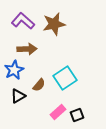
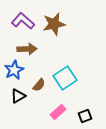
black square: moved 8 px right, 1 px down
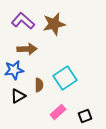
blue star: rotated 18 degrees clockwise
brown semicircle: rotated 40 degrees counterclockwise
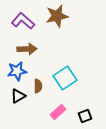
brown star: moved 3 px right, 8 px up
blue star: moved 3 px right, 1 px down
brown semicircle: moved 1 px left, 1 px down
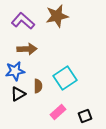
blue star: moved 2 px left
black triangle: moved 2 px up
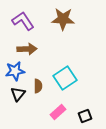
brown star: moved 6 px right, 3 px down; rotated 15 degrees clockwise
purple L-shape: rotated 15 degrees clockwise
black triangle: rotated 21 degrees counterclockwise
